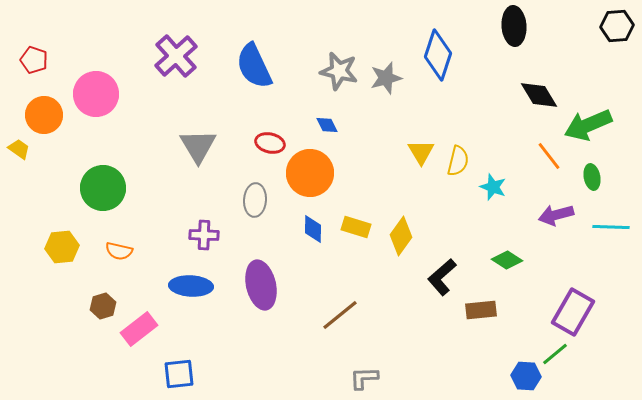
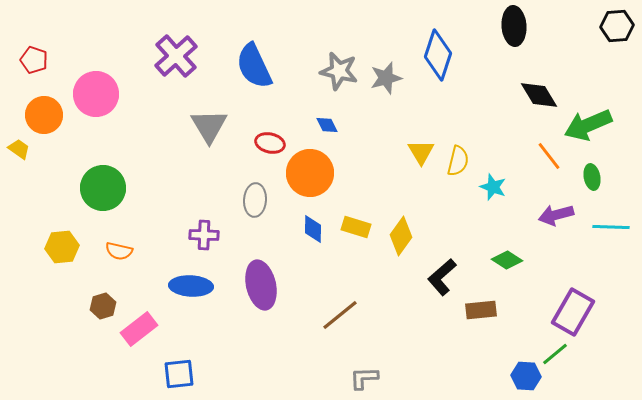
gray triangle at (198, 146): moved 11 px right, 20 px up
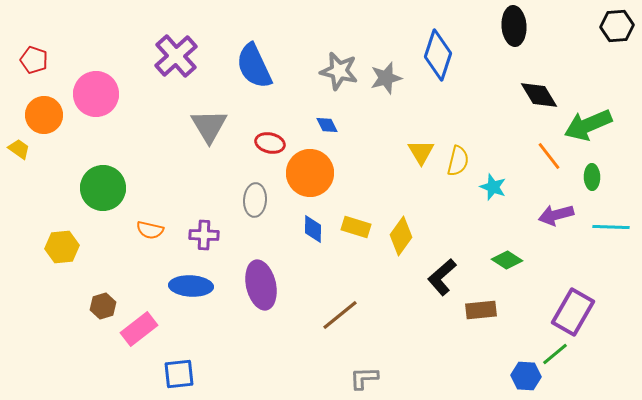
green ellipse at (592, 177): rotated 10 degrees clockwise
orange semicircle at (119, 251): moved 31 px right, 21 px up
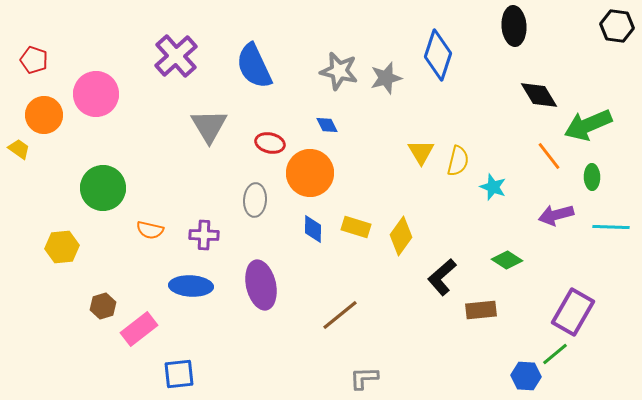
black hexagon at (617, 26): rotated 12 degrees clockwise
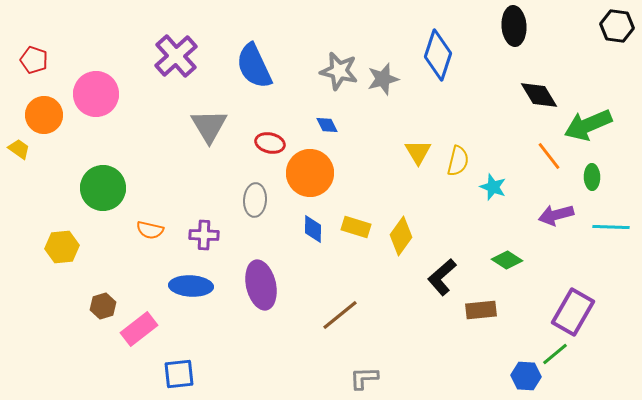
gray star at (386, 78): moved 3 px left, 1 px down
yellow triangle at (421, 152): moved 3 px left
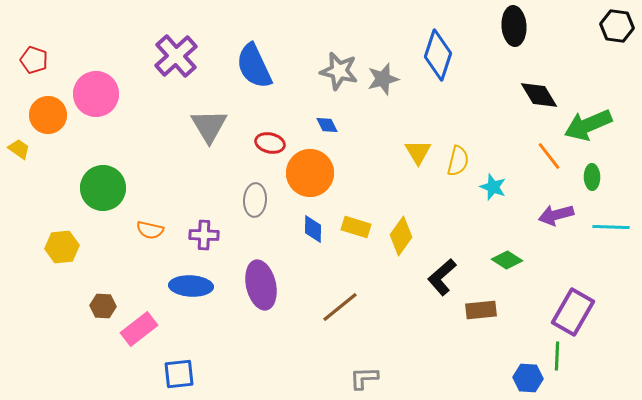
orange circle at (44, 115): moved 4 px right
brown hexagon at (103, 306): rotated 20 degrees clockwise
brown line at (340, 315): moved 8 px up
green line at (555, 354): moved 2 px right, 2 px down; rotated 48 degrees counterclockwise
blue hexagon at (526, 376): moved 2 px right, 2 px down
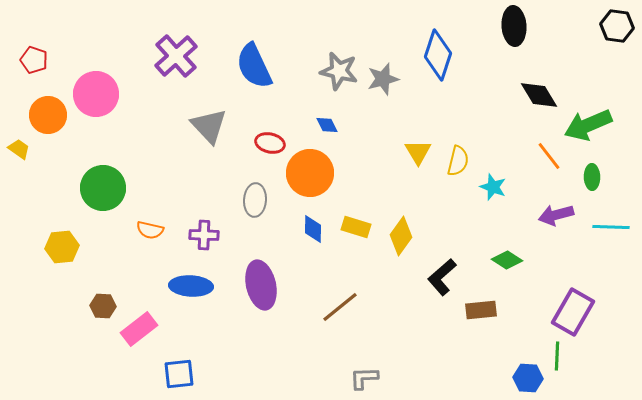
gray triangle at (209, 126): rotated 12 degrees counterclockwise
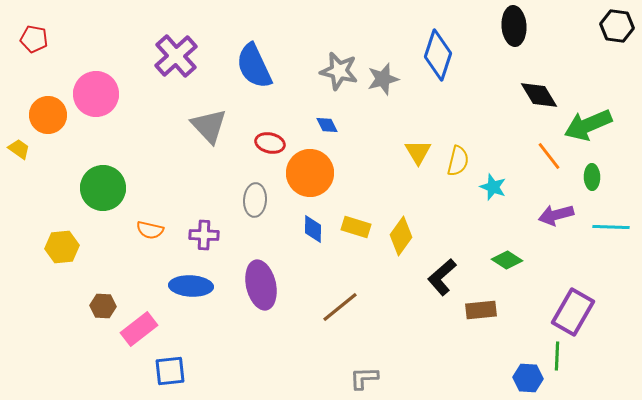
red pentagon at (34, 60): moved 21 px up; rotated 8 degrees counterclockwise
blue square at (179, 374): moved 9 px left, 3 px up
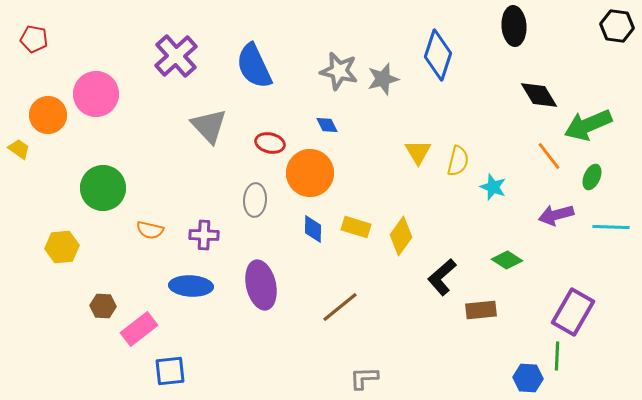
green ellipse at (592, 177): rotated 25 degrees clockwise
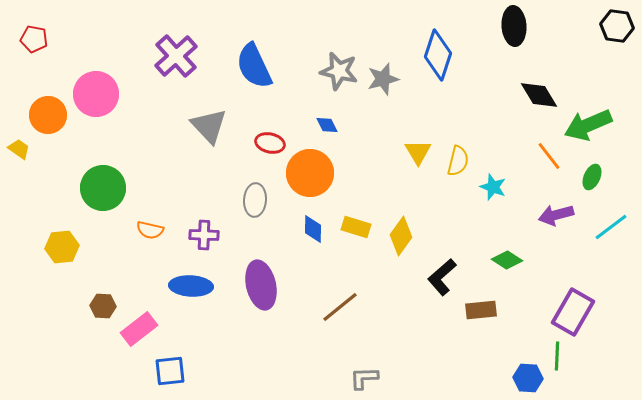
cyan line at (611, 227): rotated 39 degrees counterclockwise
